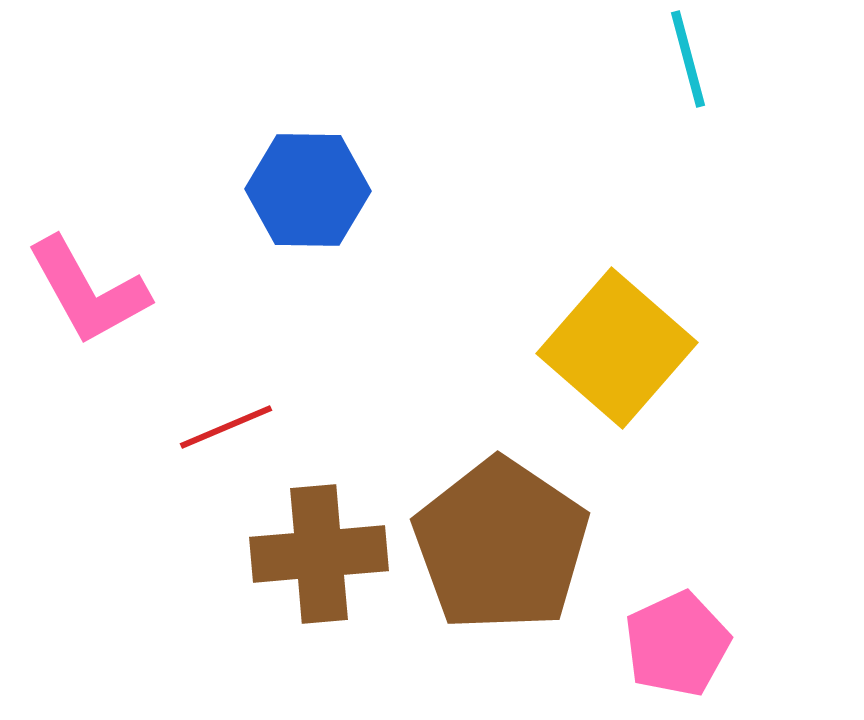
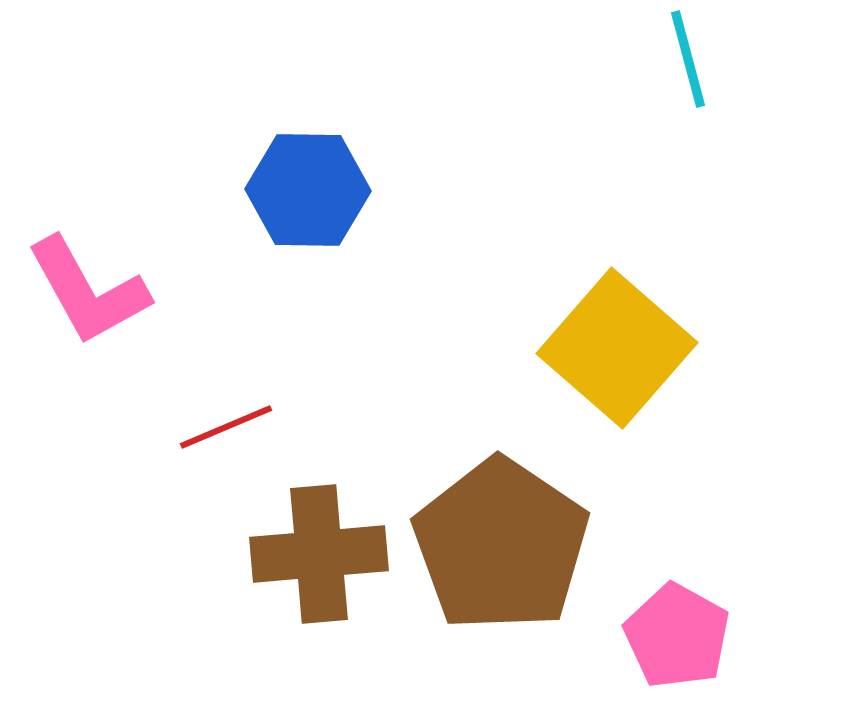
pink pentagon: moved 8 px up; rotated 18 degrees counterclockwise
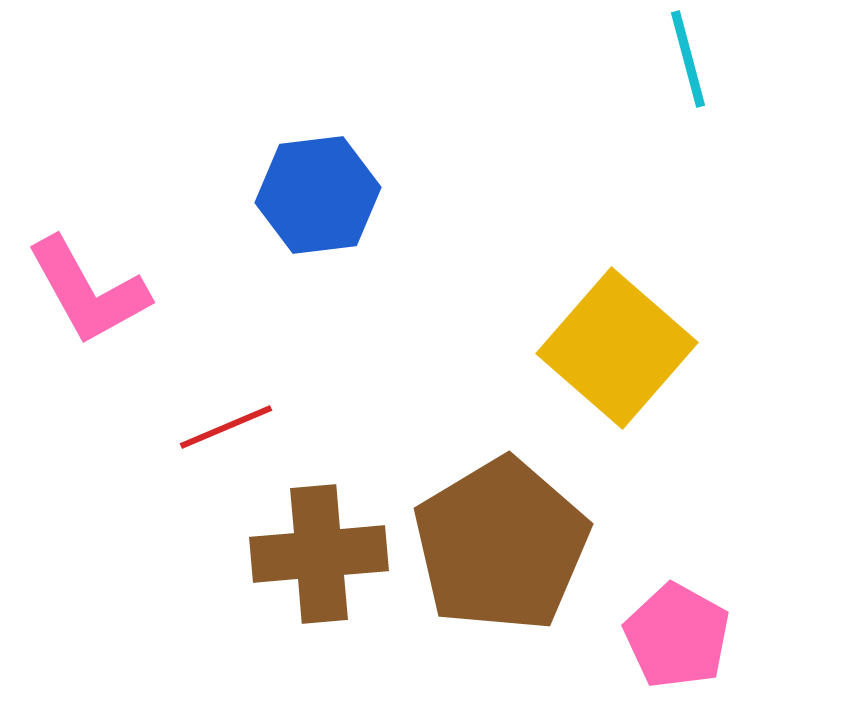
blue hexagon: moved 10 px right, 5 px down; rotated 8 degrees counterclockwise
brown pentagon: rotated 7 degrees clockwise
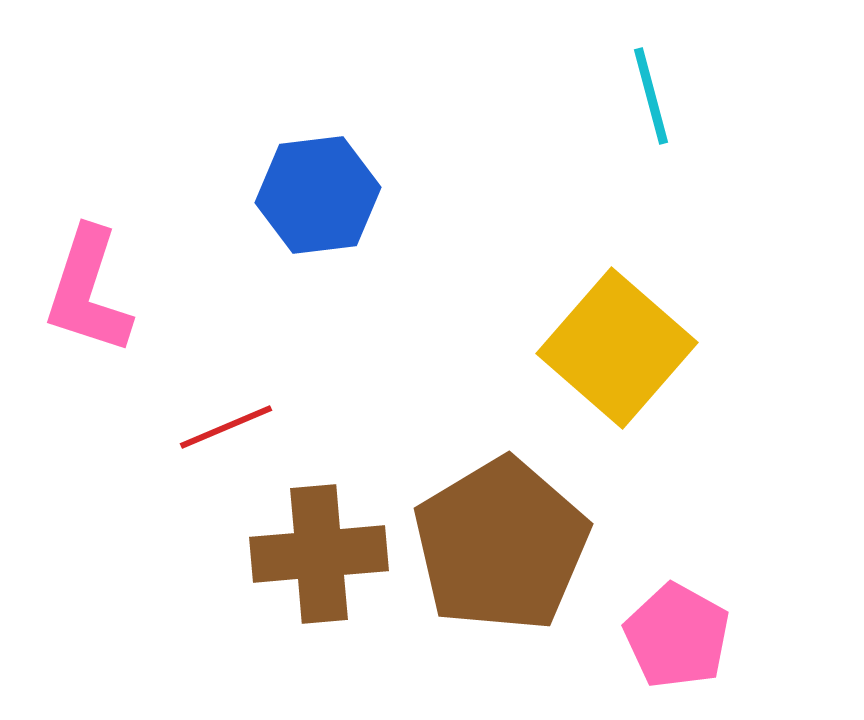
cyan line: moved 37 px left, 37 px down
pink L-shape: rotated 47 degrees clockwise
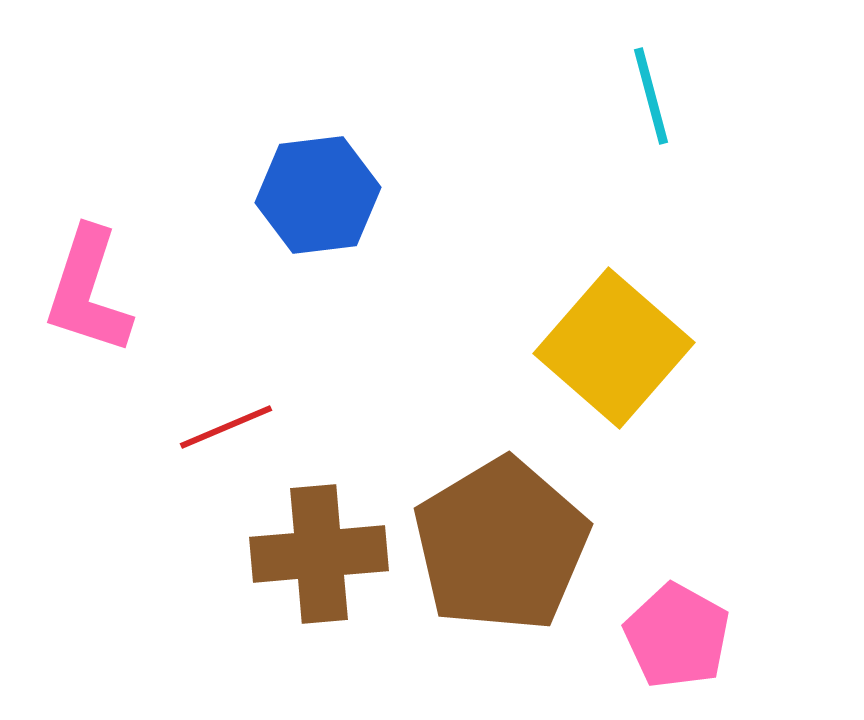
yellow square: moved 3 px left
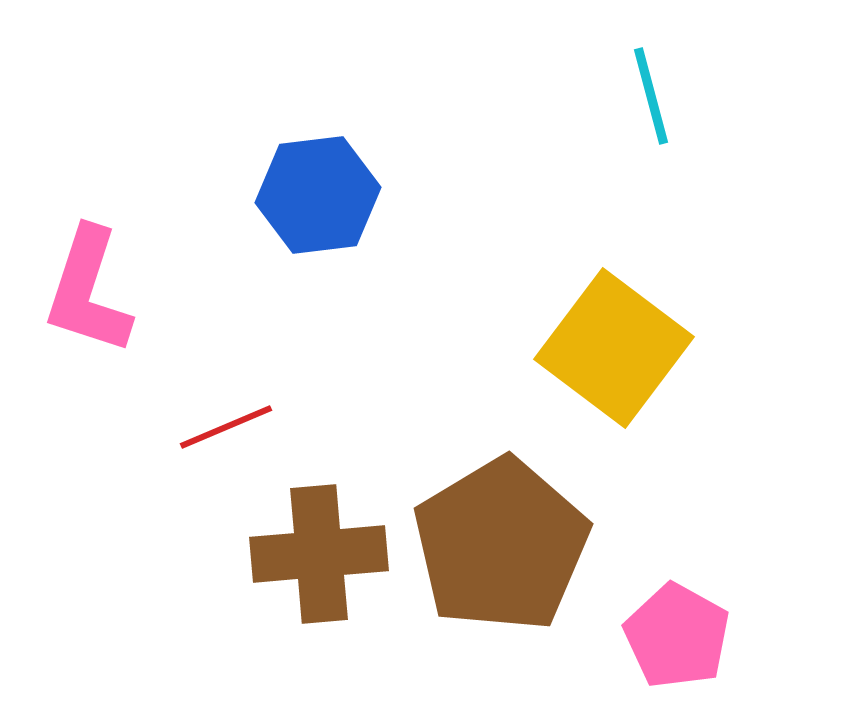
yellow square: rotated 4 degrees counterclockwise
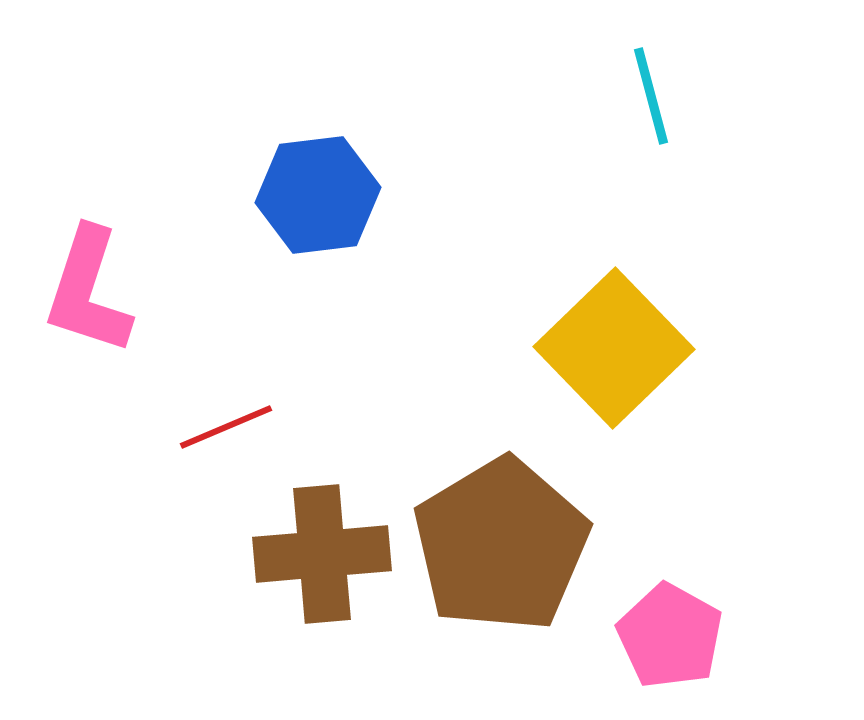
yellow square: rotated 9 degrees clockwise
brown cross: moved 3 px right
pink pentagon: moved 7 px left
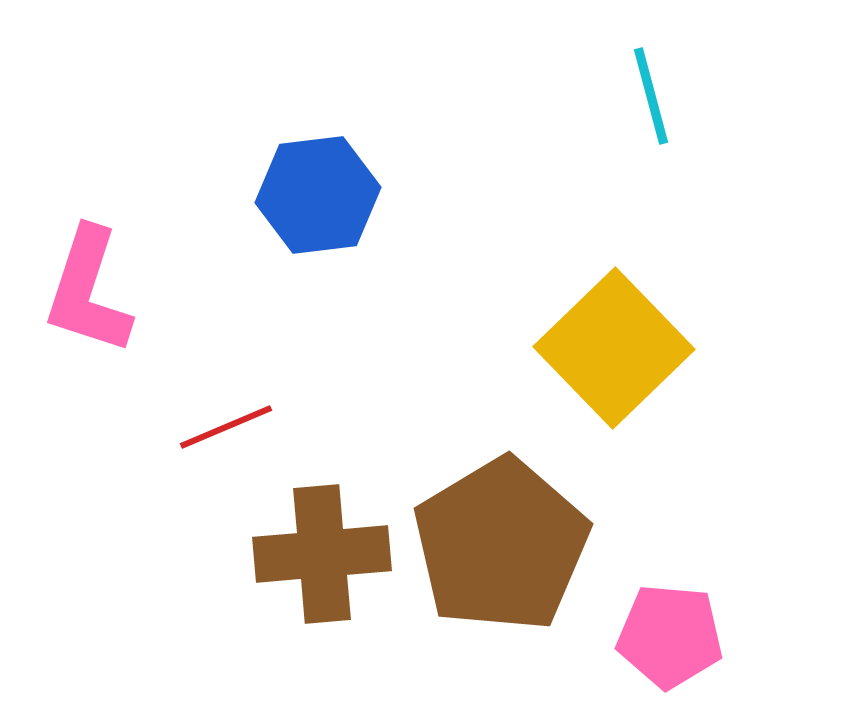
pink pentagon: rotated 24 degrees counterclockwise
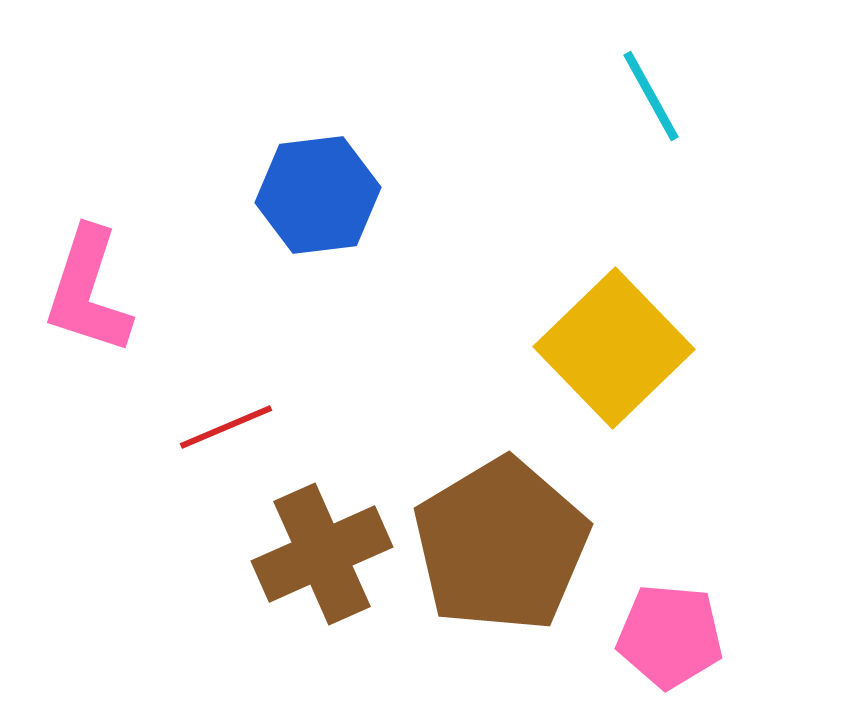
cyan line: rotated 14 degrees counterclockwise
brown cross: rotated 19 degrees counterclockwise
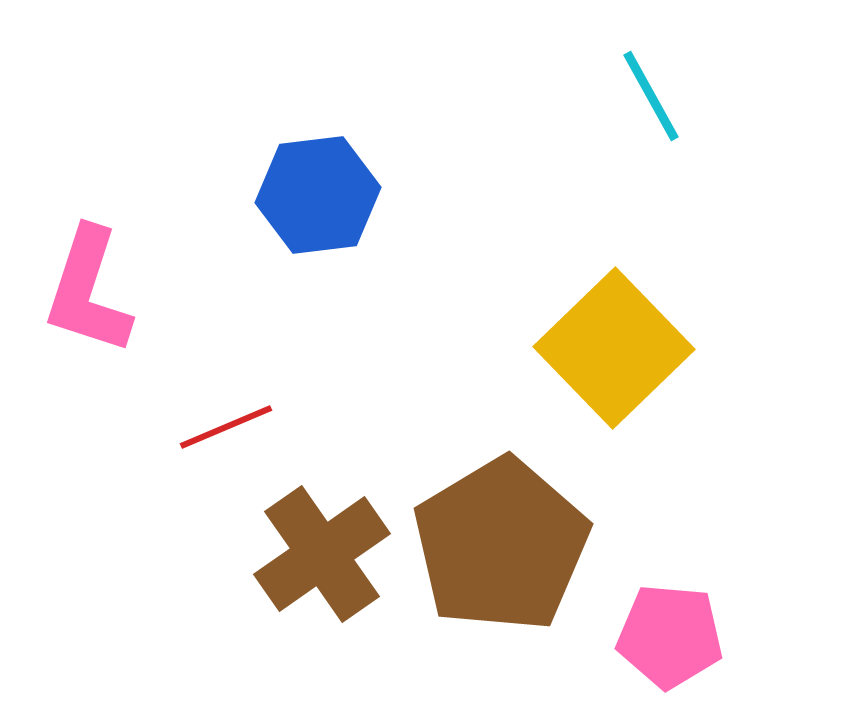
brown cross: rotated 11 degrees counterclockwise
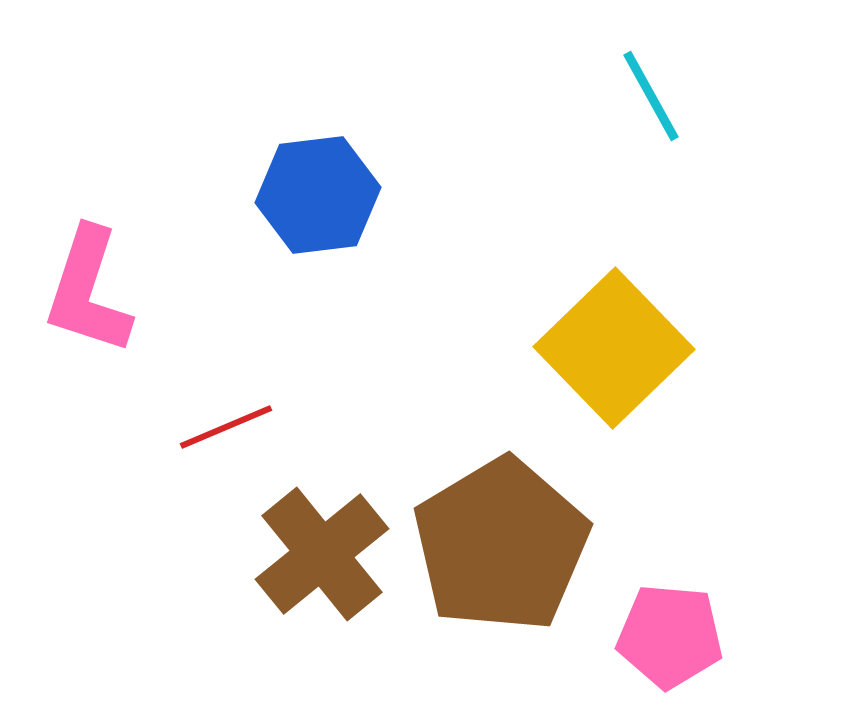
brown cross: rotated 4 degrees counterclockwise
